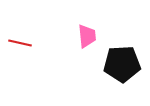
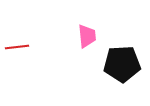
red line: moved 3 px left, 4 px down; rotated 20 degrees counterclockwise
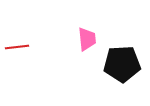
pink trapezoid: moved 3 px down
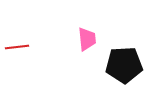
black pentagon: moved 2 px right, 1 px down
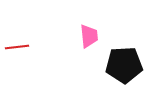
pink trapezoid: moved 2 px right, 3 px up
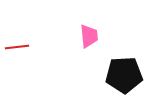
black pentagon: moved 10 px down
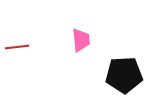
pink trapezoid: moved 8 px left, 4 px down
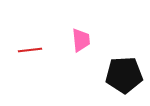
red line: moved 13 px right, 3 px down
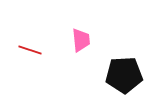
red line: rotated 25 degrees clockwise
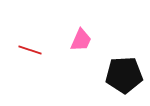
pink trapezoid: rotated 30 degrees clockwise
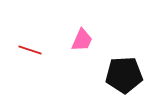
pink trapezoid: moved 1 px right
